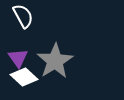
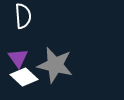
white semicircle: rotated 25 degrees clockwise
gray star: moved 4 px down; rotated 27 degrees counterclockwise
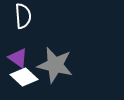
purple triangle: rotated 20 degrees counterclockwise
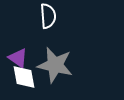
white semicircle: moved 25 px right
white diamond: rotated 36 degrees clockwise
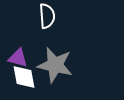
white semicircle: moved 1 px left
purple triangle: rotated 20 degrees counterclockwise
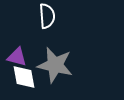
purple triangle: moved 1 px left, 1 px up
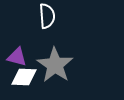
gray star: rotated 21 degrees clockwise
white diamond: rotated 76 degrees counterclockwise
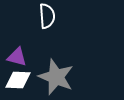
gray star: moved 1 px right, 12 px down; rotated 12 degrees counterclockwise
white diamond: moved 6 px left, 3 px down
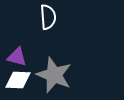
white semicircle: moved 1 px right, 1 px down
gray star: moved 2 px left, 2 px up
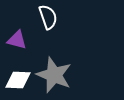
white semicircle: rotated 15 degrees counterclockwise
purple triangle: moved 17 px up
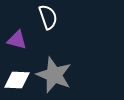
white diamond: moved 1 px left
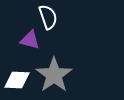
purple triangle: moved 13 px right
gray star: rotated 15 degrees clockwise
